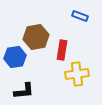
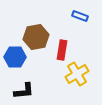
blue hexagon: rotated 10 degrees clockwise
yellow cross: rotated 25 degrees counterclockwise
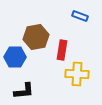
yellow cross: rotated 35 degrees clockwise
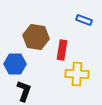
blue rectangle: moved 4 px right, 4 px down
brown hexagon: rotated 20 degrees clockwise
blue hexagon: moved 7 px down
black L-shape: rotated 65 degrees counterclockwise
